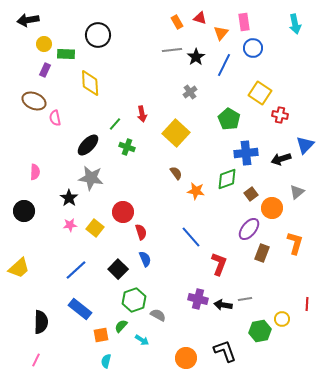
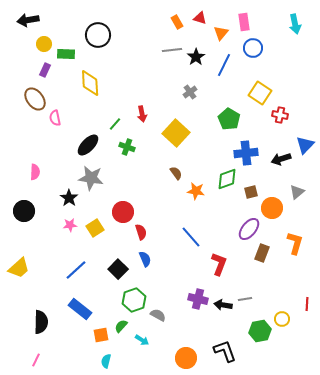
brown ellipse at (34, 101): moved 1 px right, 2 px up; rotated 30 degrees clockwise
brown square at (251, 194): moved 2 px up; rotated 24 degrees clockwise
yellow square at (95, 228): rotated 18 degrees clockwise
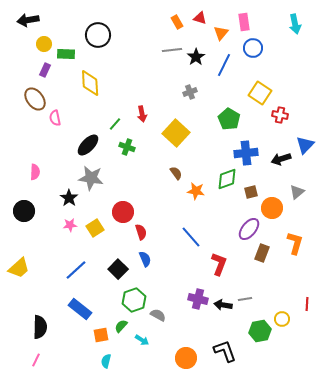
gray cross at (190, 92): rotated 16 degrees clockwise
black semicircle at (41, 322): moved 1 px left, 5 px down
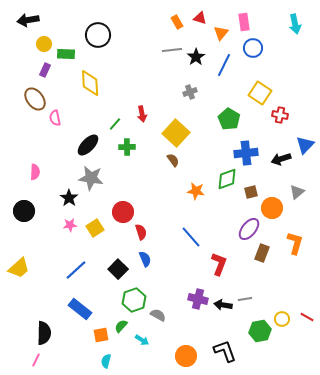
green cross at (127, 147): rotated 21 degrees counterclockwise
brown semicircle at (176, 173): moved 3 px left, 13 px up
red line at (307, 304): moved 13 px down; rotated 64 degrees counterclockwise
black semicircle at (40, 327): moved 4 px right, 6 px down
orange circle at (186, 358): moved 2 px up
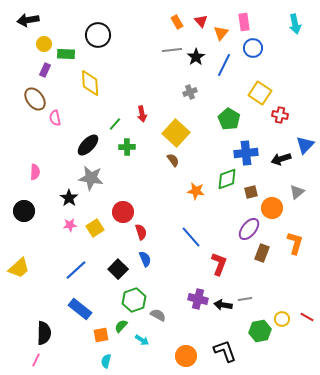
red triangle at (200, 18): moved 1 px right, 3 px down; rotated 32 degrees clockwise
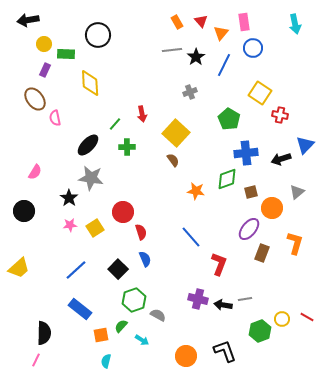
pink semicircle at (35, 172): rotated 28 degrees clockwise
green hexagon at (260, 331): rotated 10 degrees counterclockwise
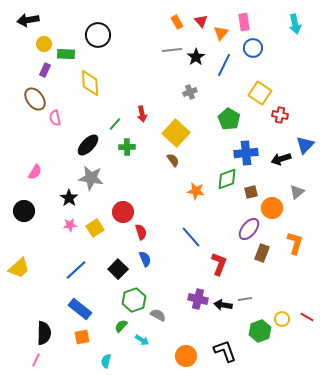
orange square at (101, 335): moved 19 px left, 2 px down
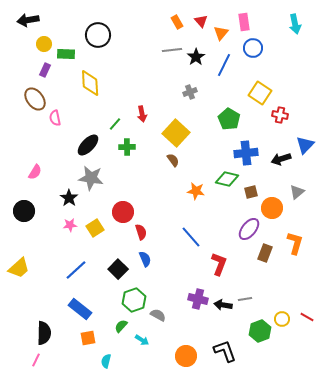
green diamond at (227, 179): rotated 35 degrees clockwise
brown rectangle at (262, 253): moved 3 px right
orange square at (82, 337): moved 6 px right, 1 px down
